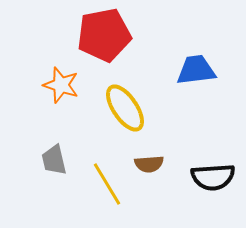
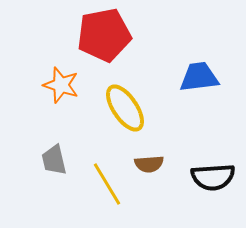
blue trapezoid: moved 3 px right, 7 px down
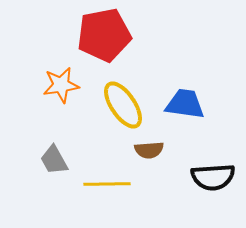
blue trapezoid: moved 14 px left, 27 px down; rotated 15 degrees clockwise
orange star: rotated 27 degrees counterclockwise
yellow ellipse: moved 2 px left, 3 px up
gray trapezoid: rotated 16 degrees counterclockwise
brown semicircle: moved 14 px up
yellow line: rotated 60 degrees counterclockwise
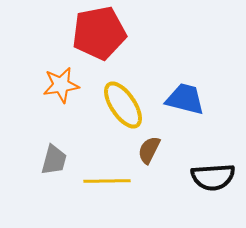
red pentagon: moved 5 px left, 2 px up
blue trapezoid: moved 5 px up; rotated 6 degrees clockwise
brown semicircle: rotated 120 degrees clockwise
gray trapezoid: rotated 136 degrees counterclockwise
yellow line: moved 3 px up
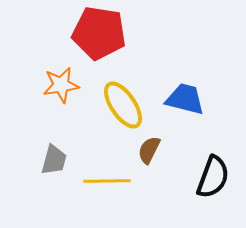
red pentagon: rotated 20 degrees clockwise
black semicircle: rotated 66 degrees counterclockwise
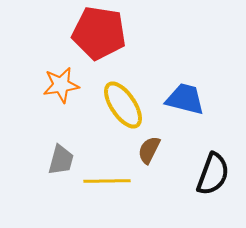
gray trapezoid: moved 7 px right
black semicircle: moved 3 px up
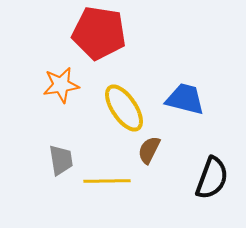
yellow ellipse: moved 1 px right, 3 px down
gray trapezoid: rotated 24 degrees counterclockwise
black semicircle: moved 1 px left, 4 px down
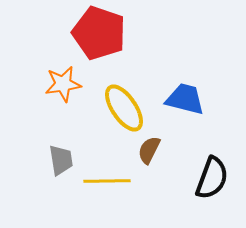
red pentagon: rotated 10 degrees clockwise
orange star: moved 2 px right, 1 px up
